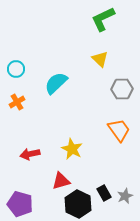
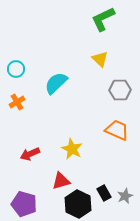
gray hexagon: moved 2 px left, 1 px down
orange trapezoid: moved 2 px left; rotated 30 degrees counterclockwise
red arrow: rotated 12 degrees counterclockwise
purple pentagon: moved 4 px right
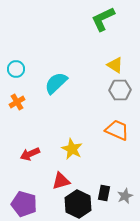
yellow triangle: moved 15 px right, 6 px down; rotated 12 degrees counterclockwise
black rectangle: rotated 42 degrees clockwise
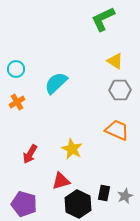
yellow triangle: moved 4 px up
red arrow: rotated 36 degrees counterclockwise
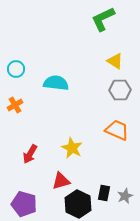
cyan semicircle: rotated 50 degrees clockwise
orange cross: moved 2 px left, 3 px down
yellow star: moved 1 px up
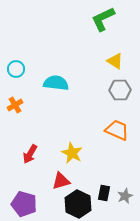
yellow star: moved 5 px down
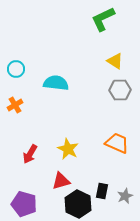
orange trapezoid: moved 13 px down
yellow star: moved 4 px left, 4 px up
black rectangle: moved 2 px left, 2 px up
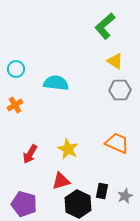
green L-shape: moved 2 px right, 7 px down; rotated 16 degrees counterclockwise
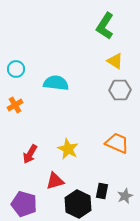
green L-shape: rotated 16 degrees counterclockwise
red triangle: moved 6 px left
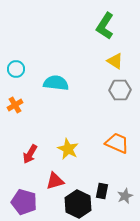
purple pentagon: moved 2 px up
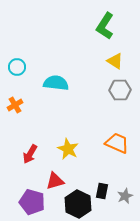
cyan circle: moved 1 px right, 2 px up
purple pentagon: moved 8 px right
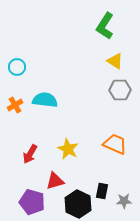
cyan semicircle: moved 11 px left, 17 px down
orange trapezoid: moved 2 px left, 1 px down
gray star: moved 1 px left, 5 px down; rotated 21 degrees clockwise
